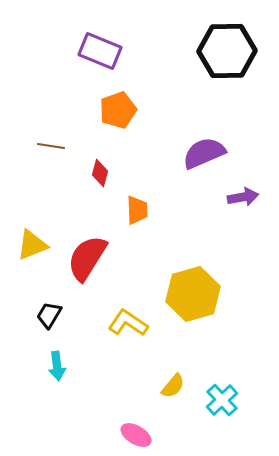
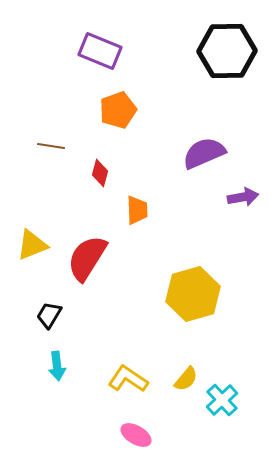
yellow L-shape: moved 56 px down
yellow semicircle: moved 13 px right, 7 px up
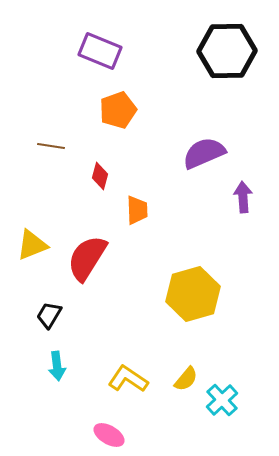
red diamond: moved 3 px down
purple arrow: rotated 84 degrees counterclockwise
pink ellipse: moved 27 px left
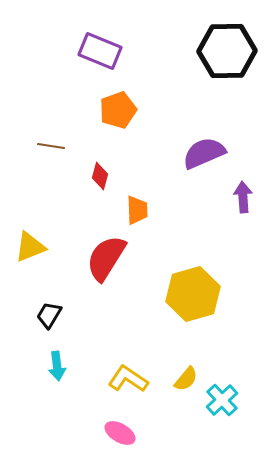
yellow triangle: moved 2 px left, 2 px down
red semicircle: moved 19 px right
pink ellipse: moved 11 px right, 2 px up
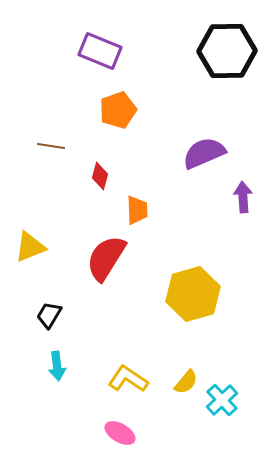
yellow semicircle: moved 3 px down
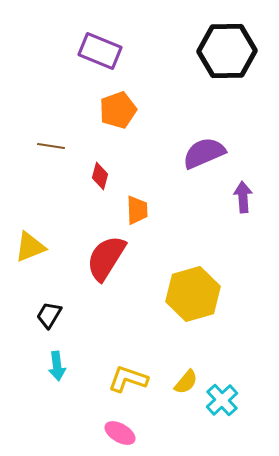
yellow L-shape: rotated 15 degrees counterclockwise
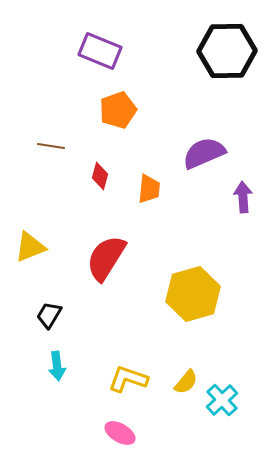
orange trapezoid: moved 12 px right, 21 px up; rotated 8 degrees clockwise
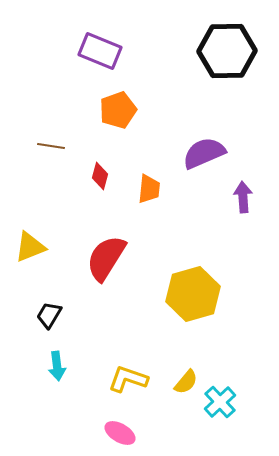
cyan cross: moved 2 px left, 2 px down
